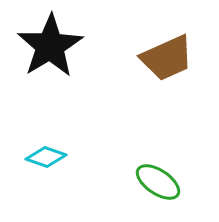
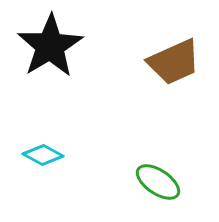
brown trapezoid: moved 7 px right, 4 px down
cyan diamond: moved 3 px left, 2 px up; rotated 9 degrees clockwise
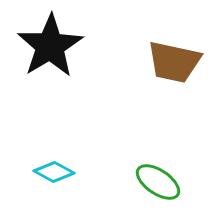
brown trapezoid: rotated 36 degrees clockwise
cyan diamond: moved 11 px right, 17 px down
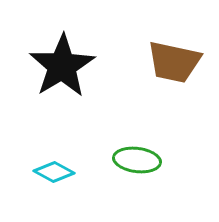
black star: moved 12 px right, 20 px down
green ellipse: moved 21 px left, 22 px up; rotated 27 degrees counterclockwise
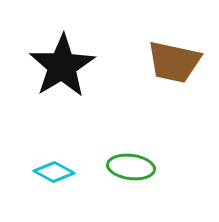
green ellipse: moved 6 px left, 7 px down
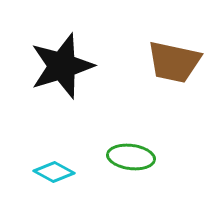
black star: rotated 14 degrees clockwise
green ellipse: moved 10 px up
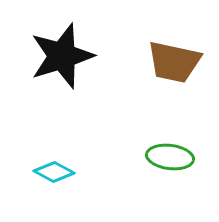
black star: moved 10 px up
green ellipse: moved 39 px right
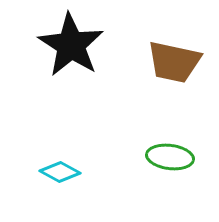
black star: moved 9 px right, 11 px up; rotated 22 degrees counterclockwise
cyan diamond: moved 6 px right
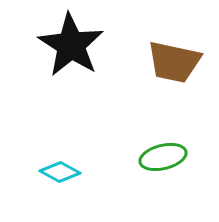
green ellipse: moved 7 px left; rotated 21 degrees counterclockwise
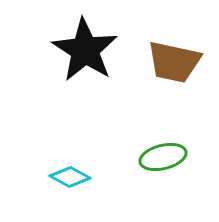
black star: moved 14 px right, 5 px down
cyan diamond: moved 10 px right, 5 px down
